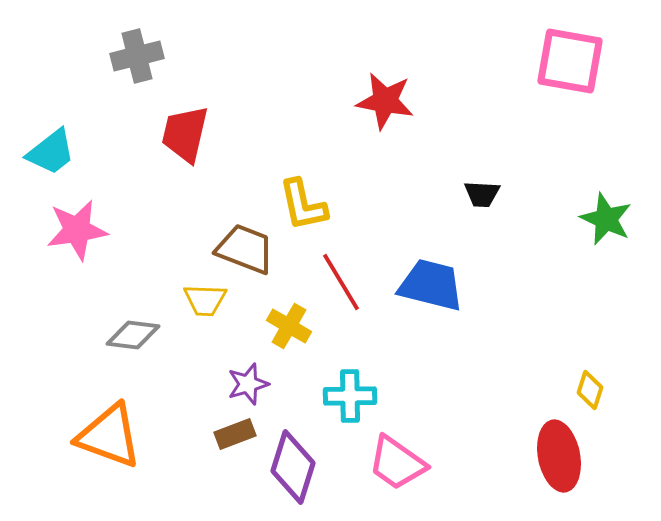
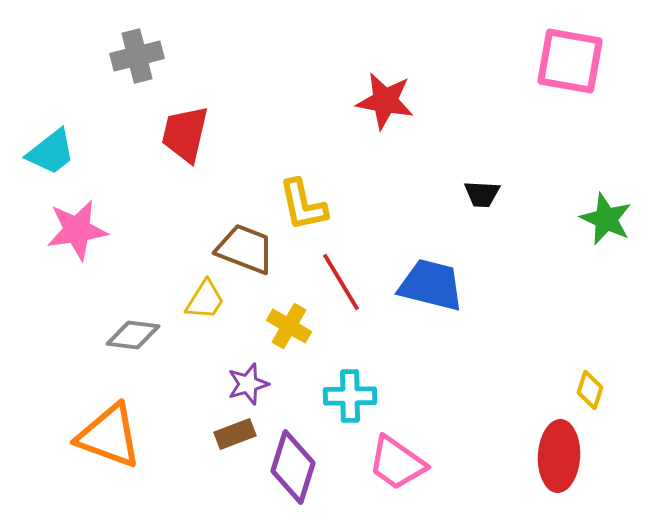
yellow trapezoid: rotated 60 degrees counterclockwise
red ellipse: rotated 14 degrees clockwise
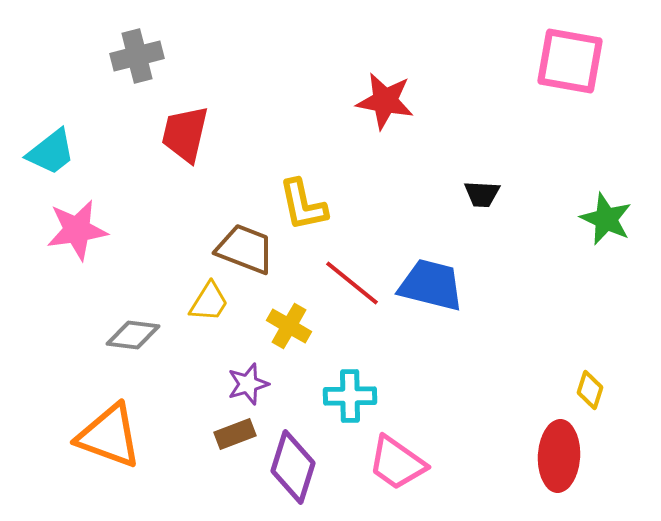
red line: moved 11 px right, 1 px down; rotated 20 degrees counterclockwise
yellow trapezoid: moved 4 px right, 2 px down
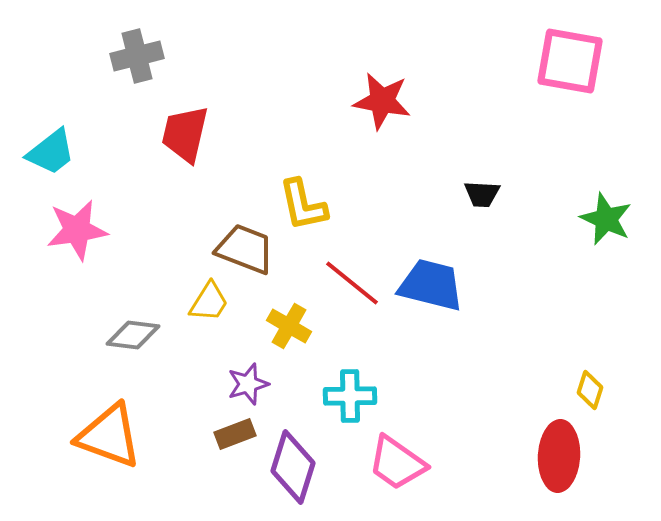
red star: moved 3 px left
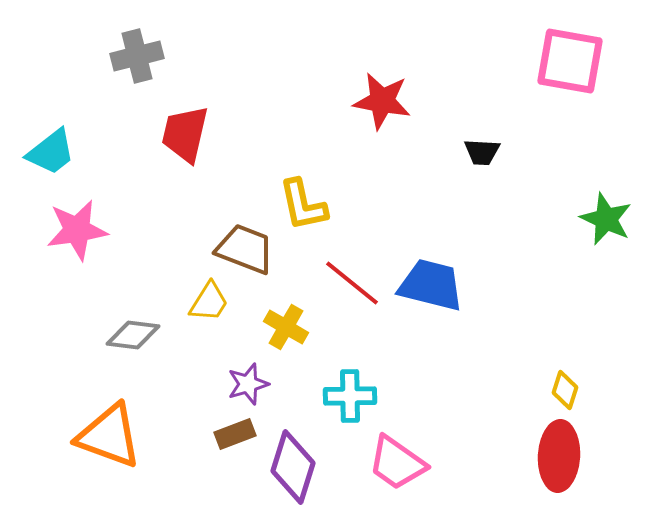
black trapezoid: moved 42 px up
yellow cross: moved 3 px left, 1 px down
yellow diamond: moved 25 px left
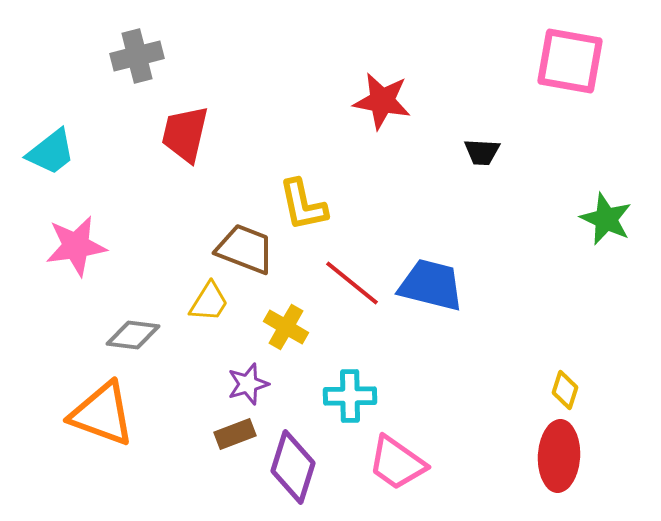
pink star: moved 1 px left, 16 px down
orange triangle: moved 7 px left, 22 px up
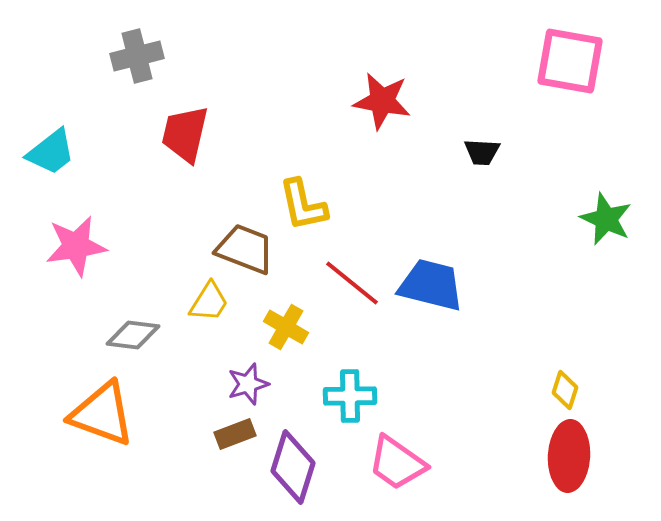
red ellipse: moved 10 px right
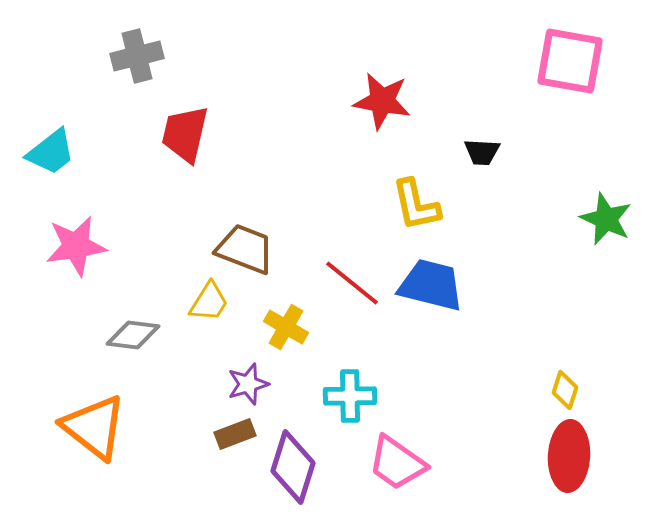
yellow L-shape: moved 113 px right
orange triangle: moved 8 px left, 13 px down; rotated 18 degrees clockwise
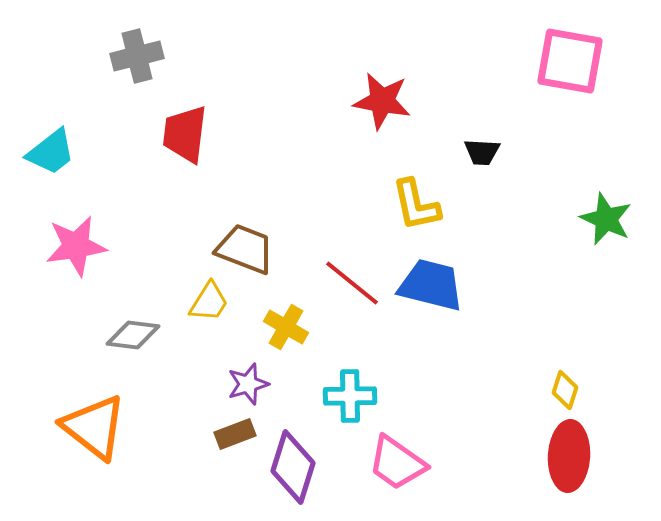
red trapezoid: rotated 6 degrees counterclockwise
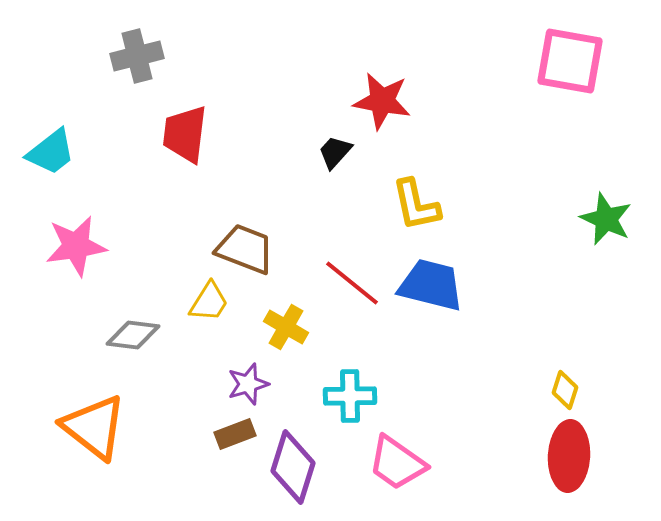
black trapezoid: moved 147 px left; rotated 129 degrees clockwise
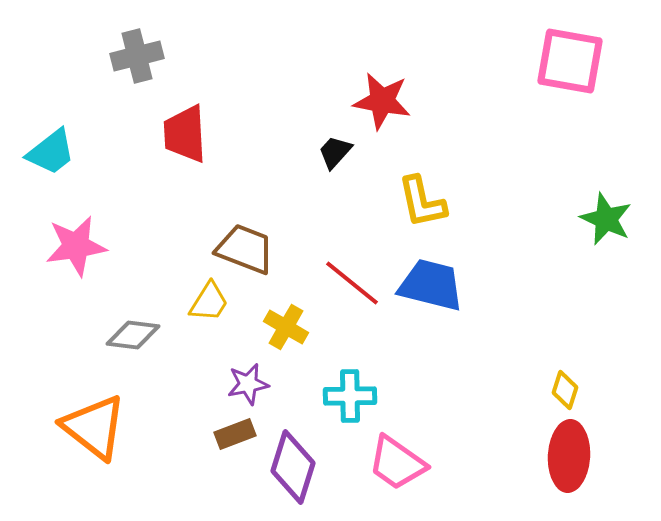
red trapezoid: rotated 10 degrees counterclockwise
yellow L-shape: moved 6 px right, 3 px up
purple star: rotated 6 degrees clockwise
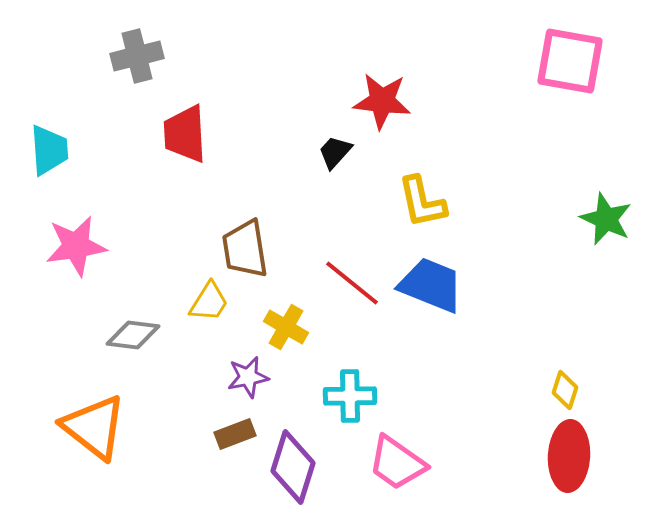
red star: rotated 4 degrees counterclockwise
cyan trapezoid: moved 2 px left, 2 px up; rotated 56 degrees counterclockwise
brown trapezoid: rotated 120 degrees counterclockwise
blue trapezoid: rotated 8 degrees clockwise
purple star: moved 7 px up
